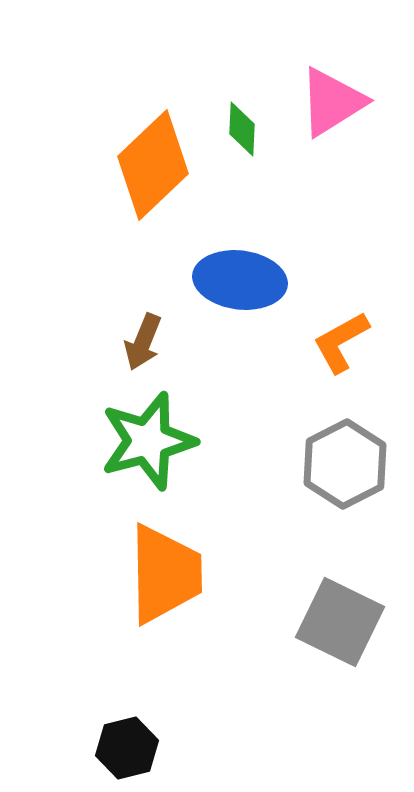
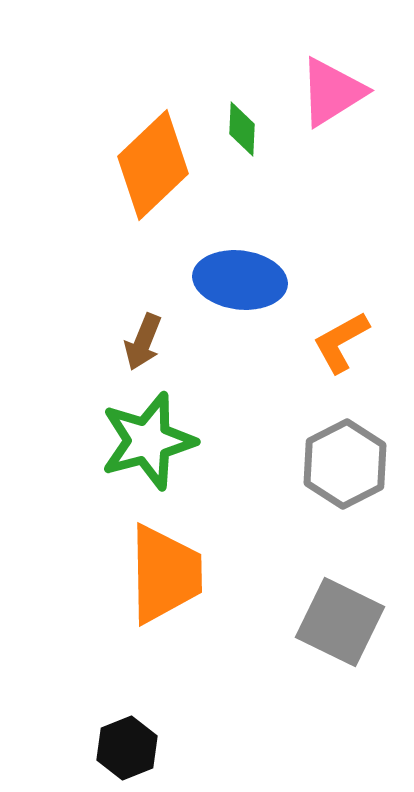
pink triangle: moved 10 px up
black hexagon: rotated 8 degrees counterclockwise
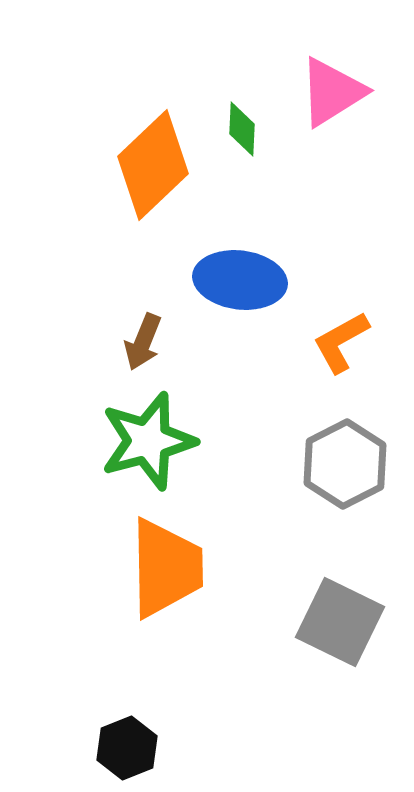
orange trapezoid: moved 1 px right, 6 px up
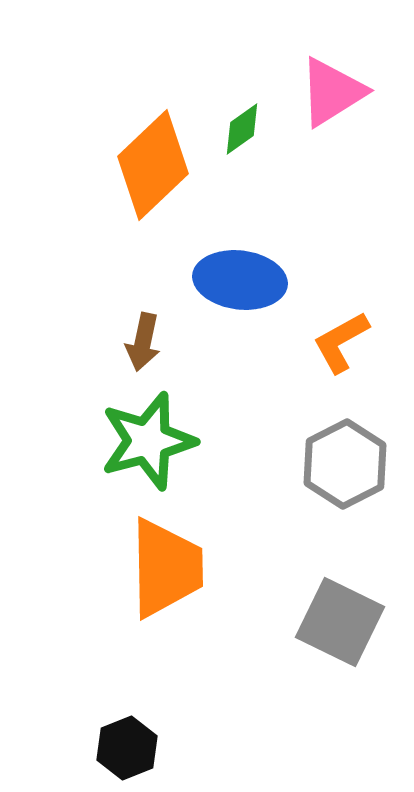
green diamond: rotated 52 degrees clockwise
brown arrow: rotated 10 degrees counterclockwise
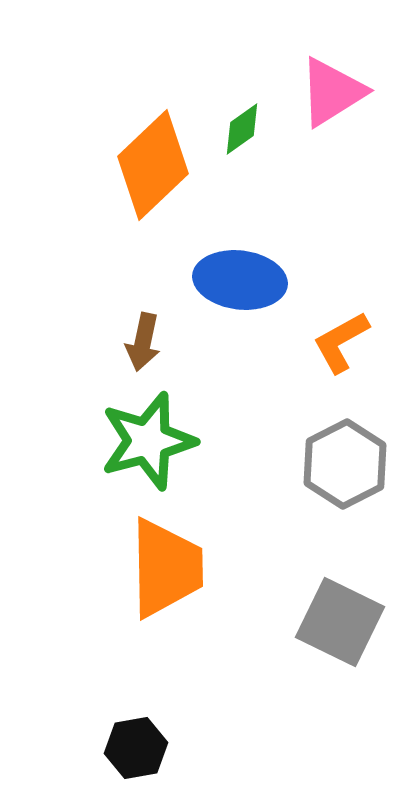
black hexagon: moved 9 px right; rotated 12 degrees clockwise
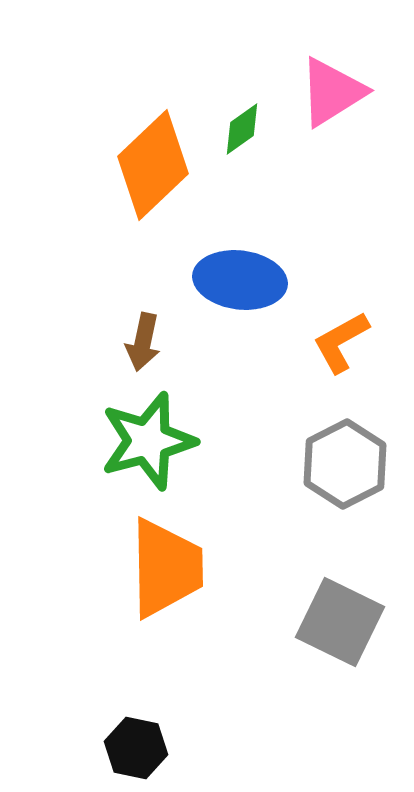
black hexagon: rotated 22 degrees clockwise
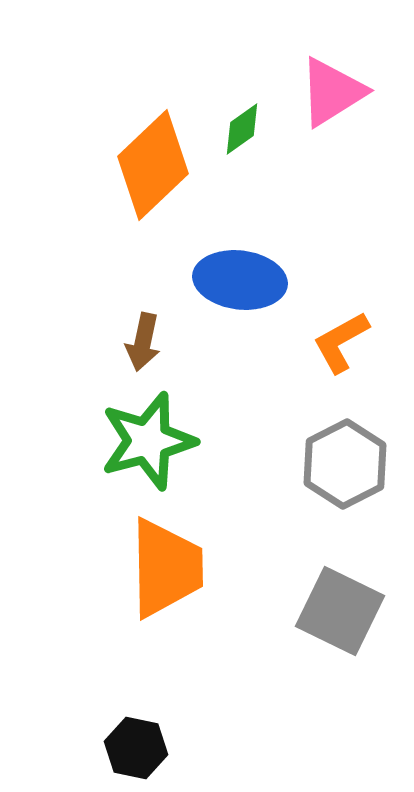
gray square: moved 11 px up
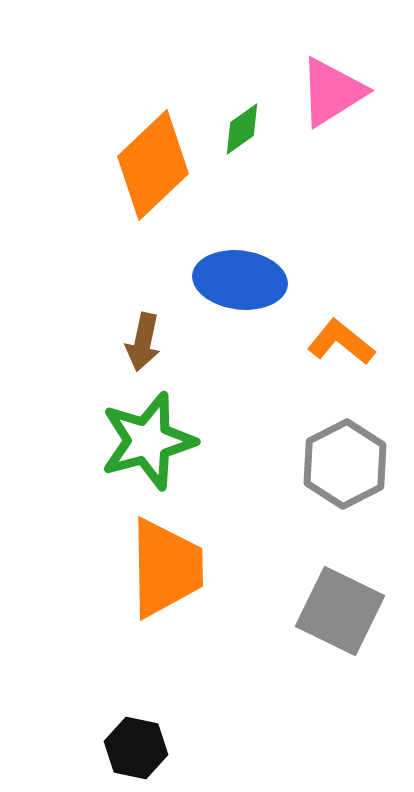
orange L-shape: rotated 68 degrees clockwise
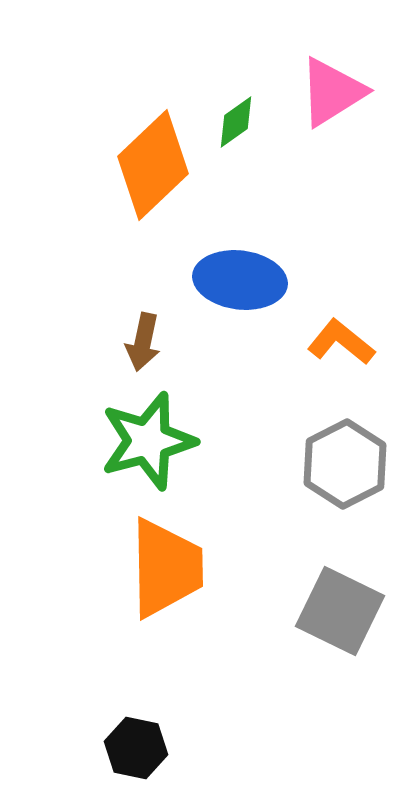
green diamond: moved 6 px left, 7 px up
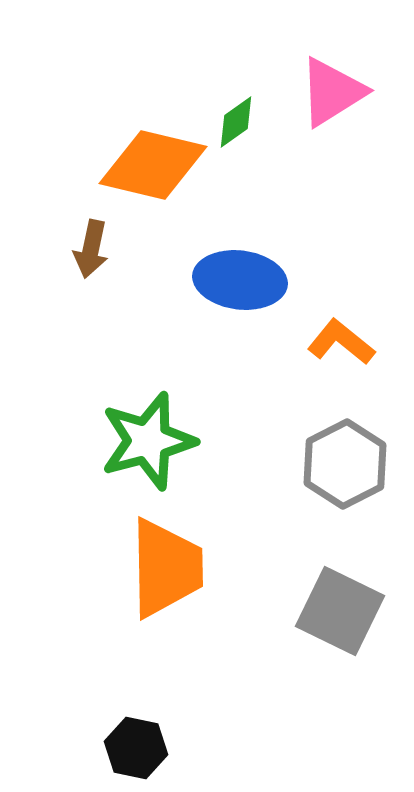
orange diamond: rotated 57 degrees clockwise
brown arrow: moved 52 px left, 93 px up
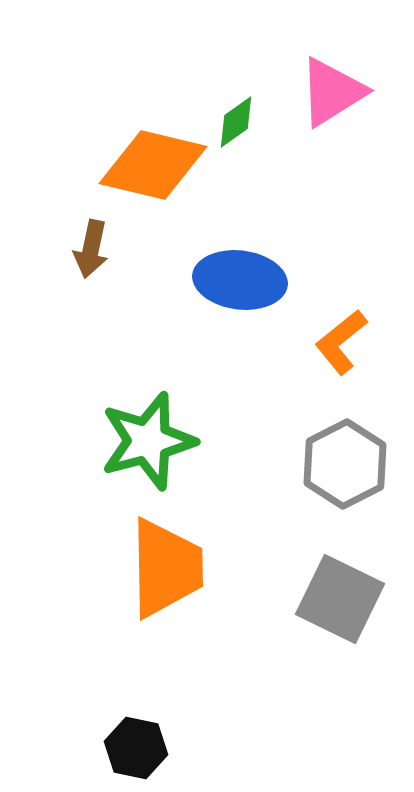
orange L-shape: rotated 78 degrees counterclockwise
gray square: moved 12 px up
